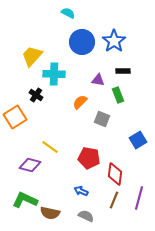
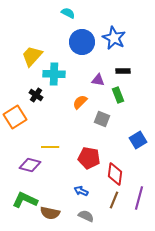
blue star: moved 3 px up; rotated 10 degrees counterclockwise
yellow line: rotated 36 degrees counterclockwise
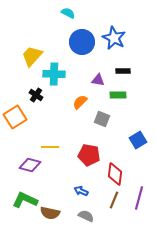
green rectangle: rotated 70 degrees counterclockwise
red pentagon: moved 3 px up
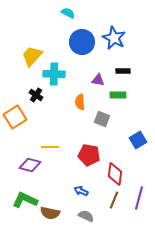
orange semicircle: rotated 49 degrees counterclockwise
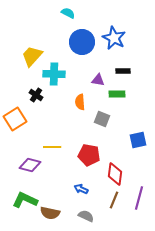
green rectangle: moved 1 px left, 1 px up
orange square: moved 2 px down
blue square: rotated 18 degrees clockwise
yellow line: moved 2 px right
blue arrow: moved 2 px up
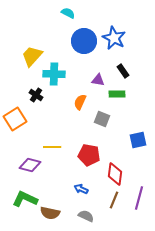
blue circle: moved 2 px right, 1 px up
black rectangle: rotated 56 degrees clockwise
orange semicircle: rotated 28 degrees clockwise
green L-shape: moved 1 px up
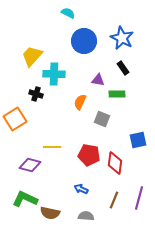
blue star: moved 8 px right
black rectangle: moved 3 px up
black cross: moved 1 px up; rotated 16 degrees counterclockwise
red diamond: moved 11 px up
gray semicircle: rotated 21 degrees counterclockwise
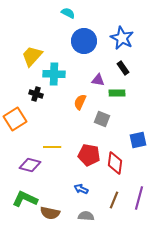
green rectangle: moved 1 px up
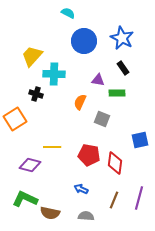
blue square: moved 2 px right
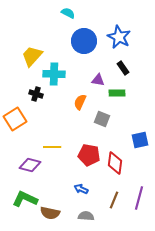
blue star: moved 3 px left, 1 px up
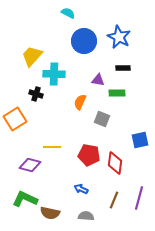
black rectangle: rotated 56 degrees counterclockwise
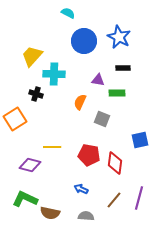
brown line: rotated 18 degrees clockwise
